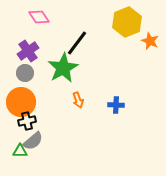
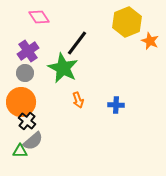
green star: rotated 16 degrees counterclockwise
black cross: rotated 36 degrees counterclockwise
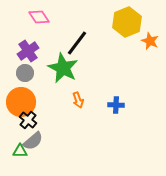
black cross: moved 1 px right, 1 px up
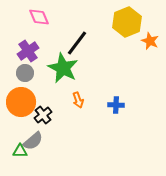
pink diamond: rotated 10 degrees clockwise
black cross: moved 15 px right, 5 px up; rotated 12 degrees clockwise
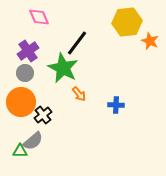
yellow hexagon: rotated 16 degrees clockwise
orange arrow: moved 1 px right, 6 px up; rotated 21 degrees counterclockwise
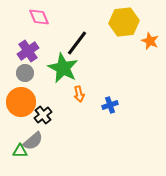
yellow hexagon: moved 3 px left
orange arrow: rotated 28 degrees clockwise
blue cross: moved 6 px left; rotated 21 degrees counterclockwise
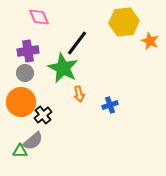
purple cross: rotated 25 degrees clockwise
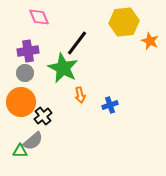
orange arrow: moved 1 px right, 1 px down
black cross: moved 1 px down
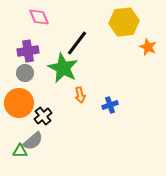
orange star: moved 2 px left, 6 px down
orange circle: moved 2 px left, 1 px down
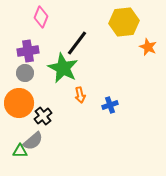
pink diamond: moved 2 px right; rotated 45 degrees clockwise
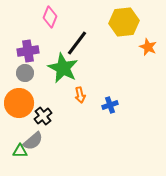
pink diamond: moved 9 px right
